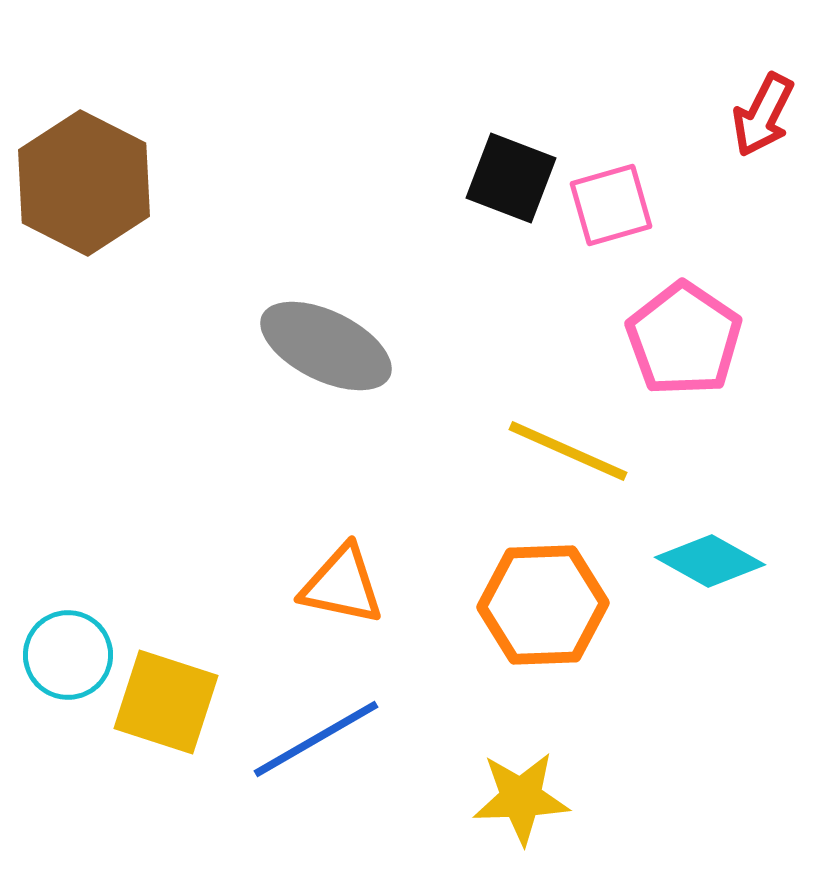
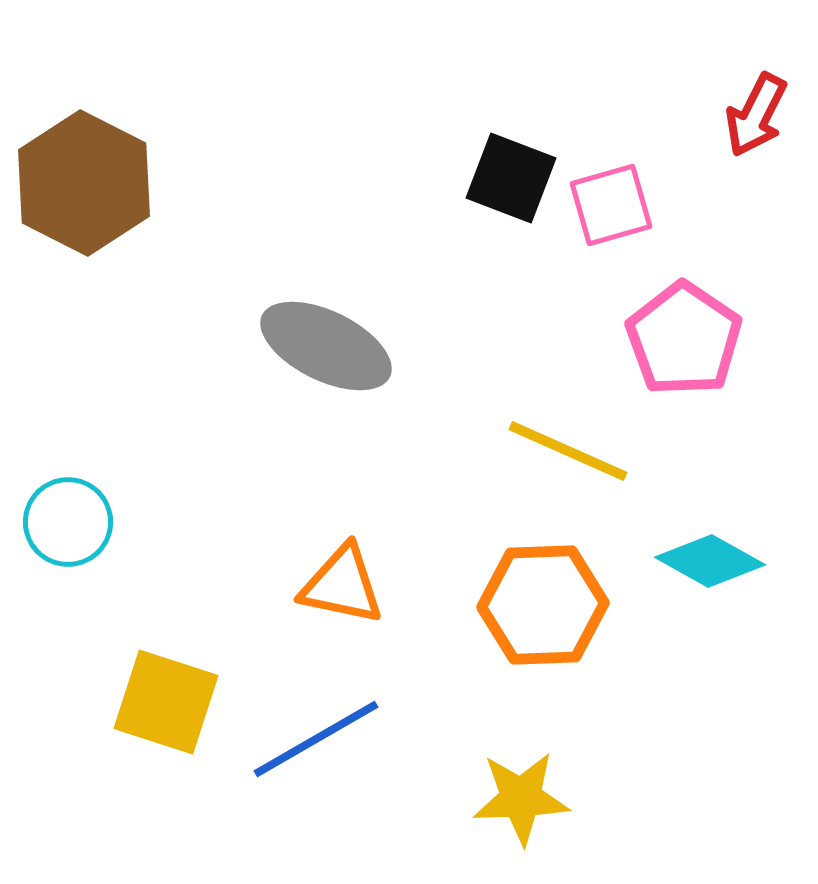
red arrow: moved 7 px left
cyan circle: moved 133 px up
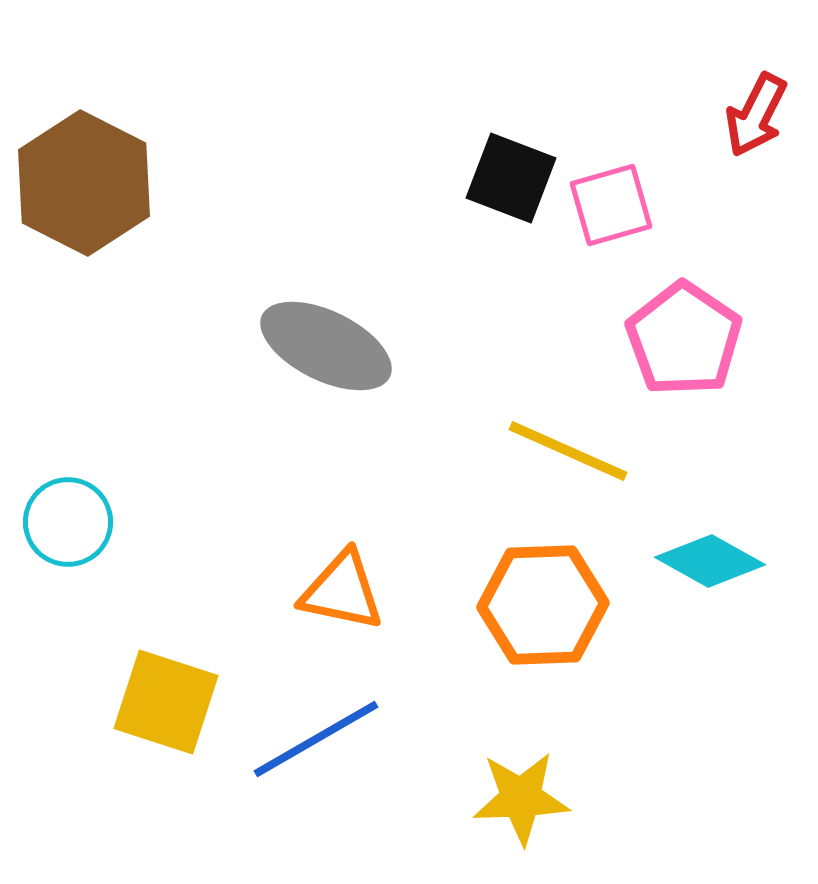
orange triangle: moved 6 px down
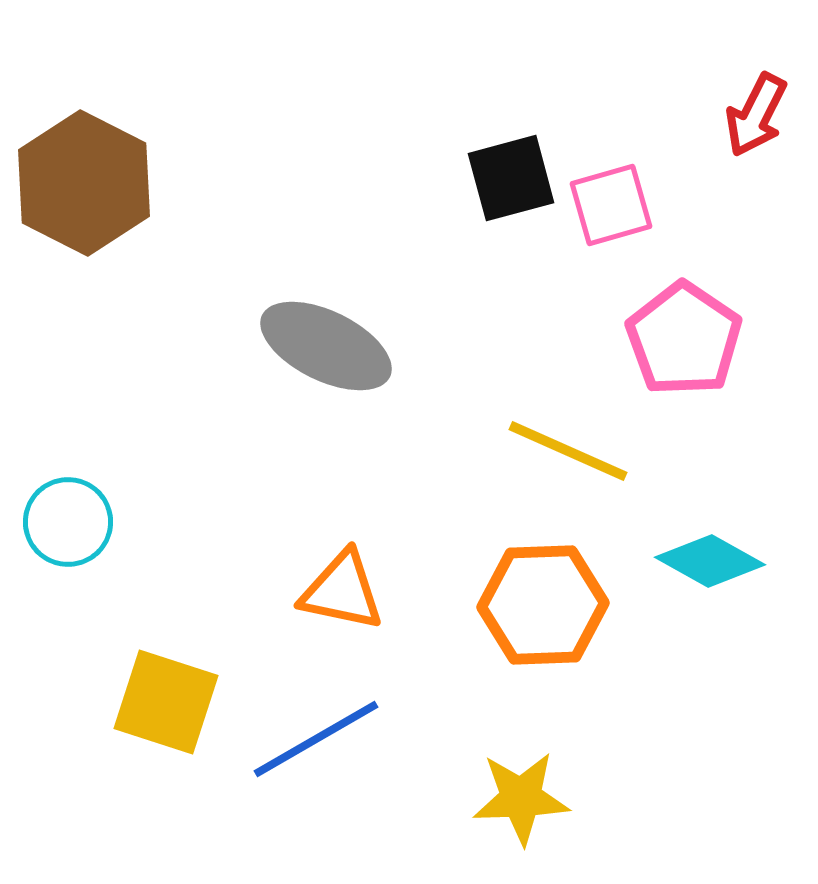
black square: rotated 36 degrees counterclockwise
